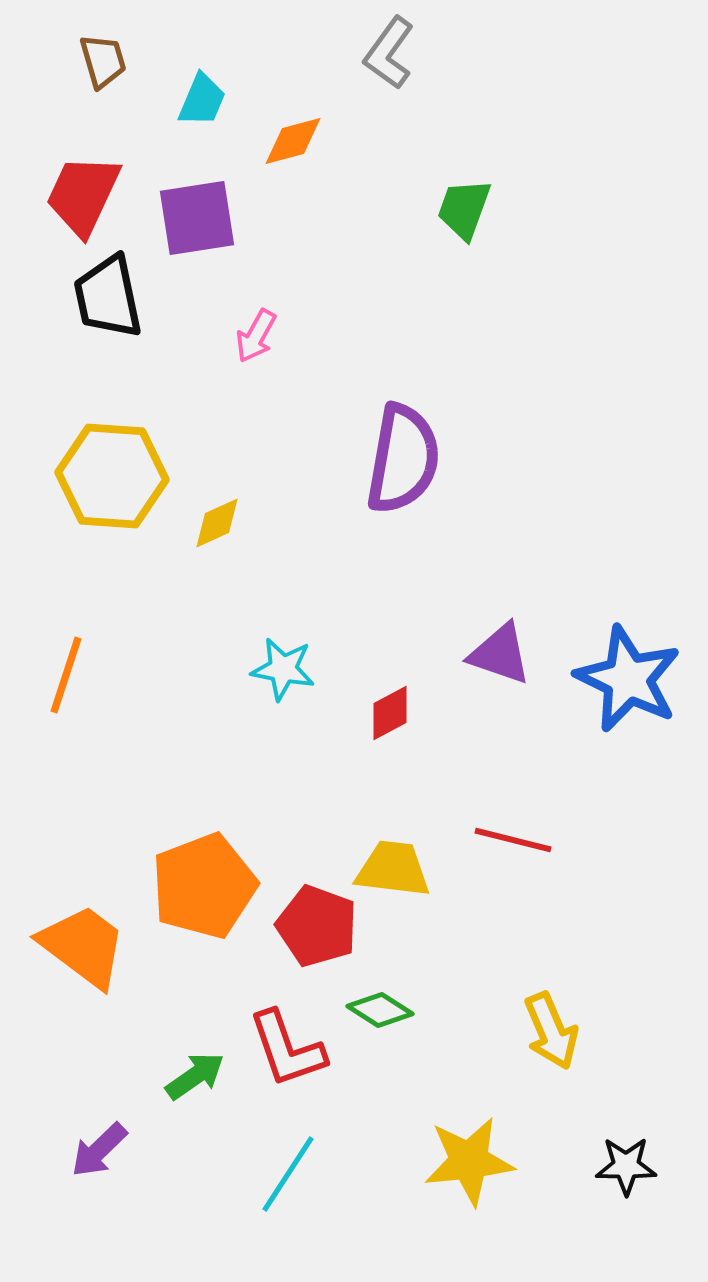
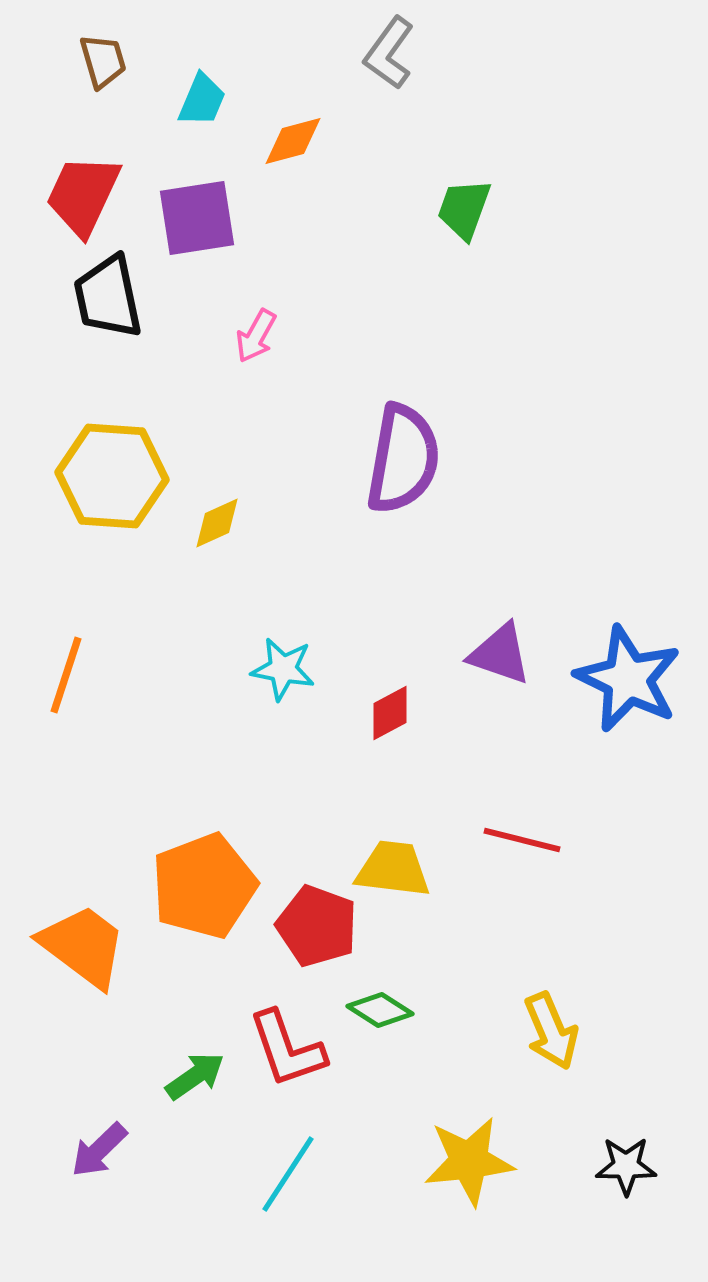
red line: moved 9 px right
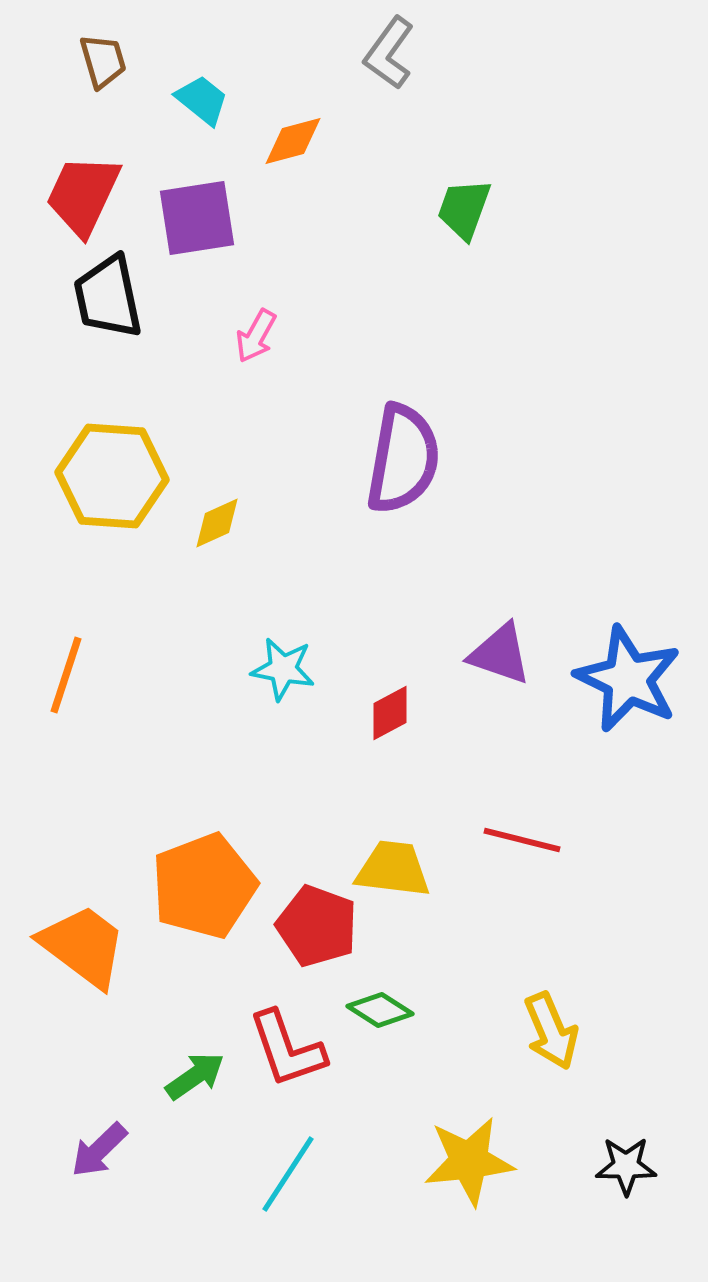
cyan trapezoid: rotated 74 degrees counterclockwise
